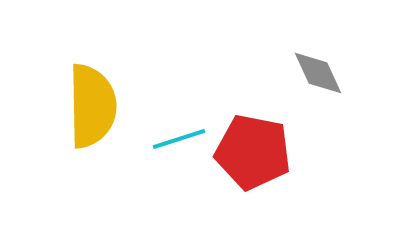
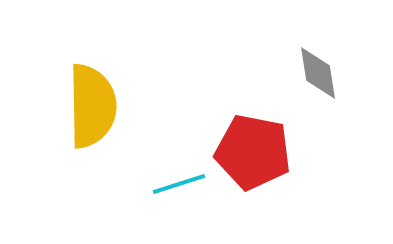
gray diamond: rotated 16 degrees clockwise
cyan line: moved 45 px down
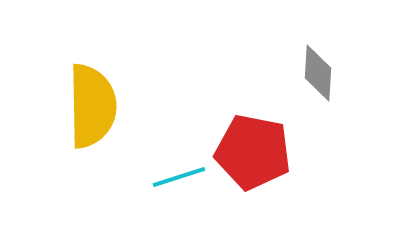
gray diamond: rotated 12 degrees clockwise
cyan line: moved 7 px up
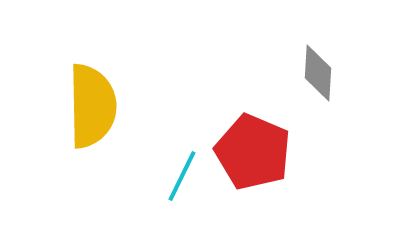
red pentagon: rotated 12 degrees clockwise
cyan line: moved 3 px right, 1 px up; rotated 46 degrees counterclockwise
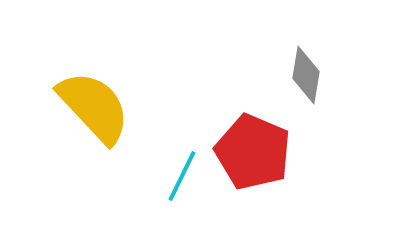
gray diamond: moved 12 px left, 2 px down; rotated 6 degrees clockwise
yellow semicircle: moved 2 px right, 1 px down; rotated 42 degrees counterclockwise
